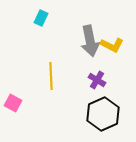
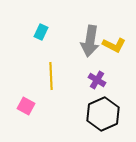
cyan rectangle: moved 14 px down
gray arrow: rotated 20 degrees clockwise
yellow L-shape: moved 2 px right
pink square: moved 13 px right, 3 px down
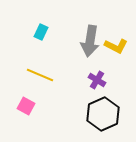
yellow L-shape: moved 2 px right, 1 px down
yellow line: moved 11 px left, 1 px up; rotated 64 degrees counterclockwise
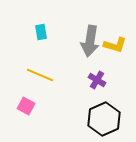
cyan rectangle: rotated 35 degrees counterclockwise
yellow L-shape: moved 1 px left, 1 px up; rotated 10 degrees counterclockwise
black hexagon: moved 1 px right, 5 px down
